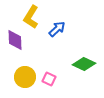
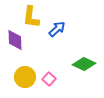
yellow L-shape: rotated 25 degrees counterclockwise
pink square: rotated 16 degrees clockwise
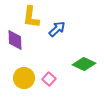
yellow circle: moved 1 px left, 1 px down
